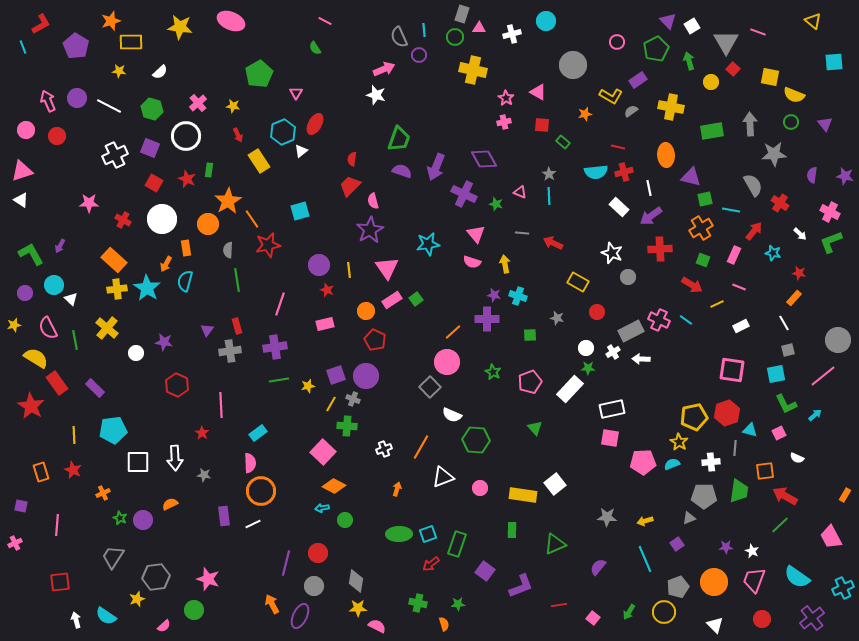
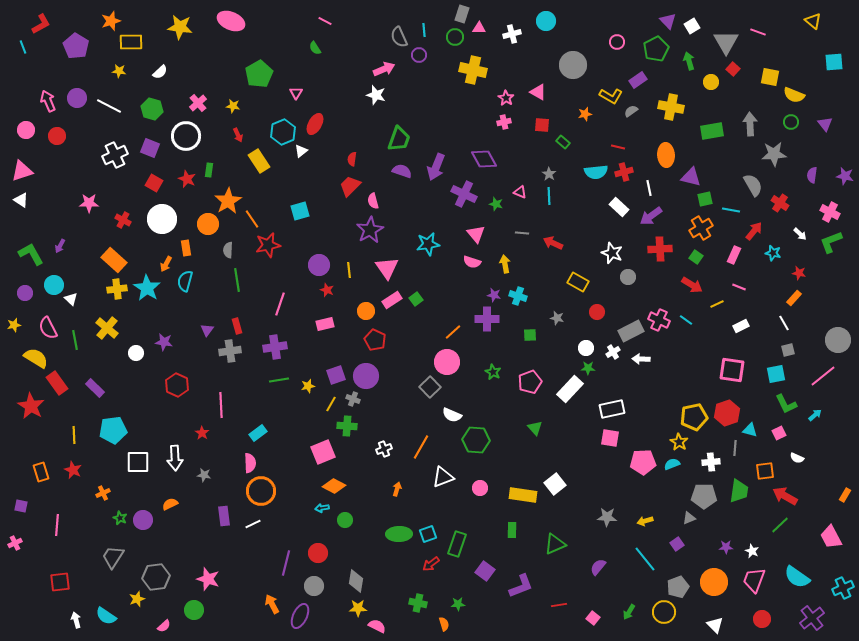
green square at (703, 260): moved 7 px left, 3 px up; rotated 16 degrees clockwise
pink square at (323, 452): rotated 25 degrees clockwise
cyan line at (645, 559): rotated 16 degrees counterclockwise
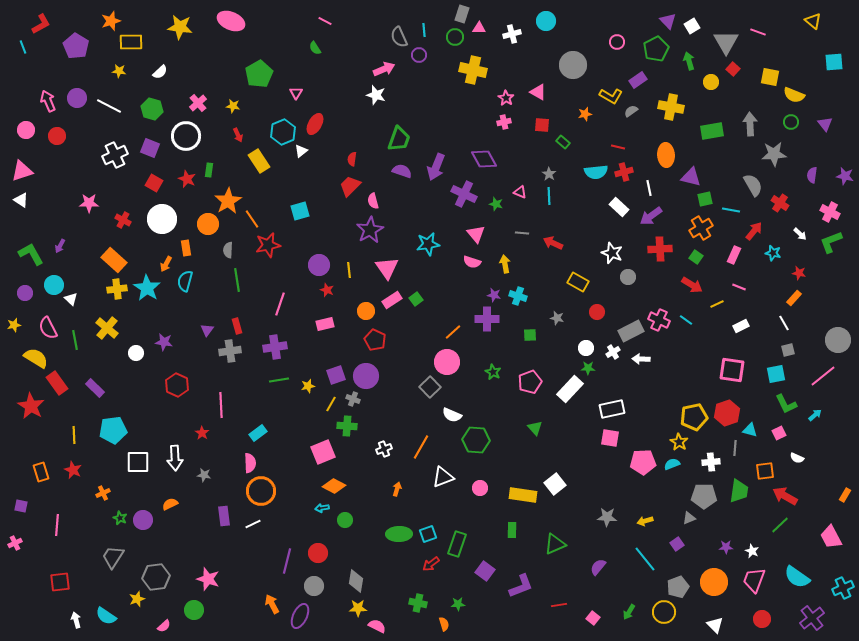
purple line at (286, 563): moved 1 px right, 2 px up
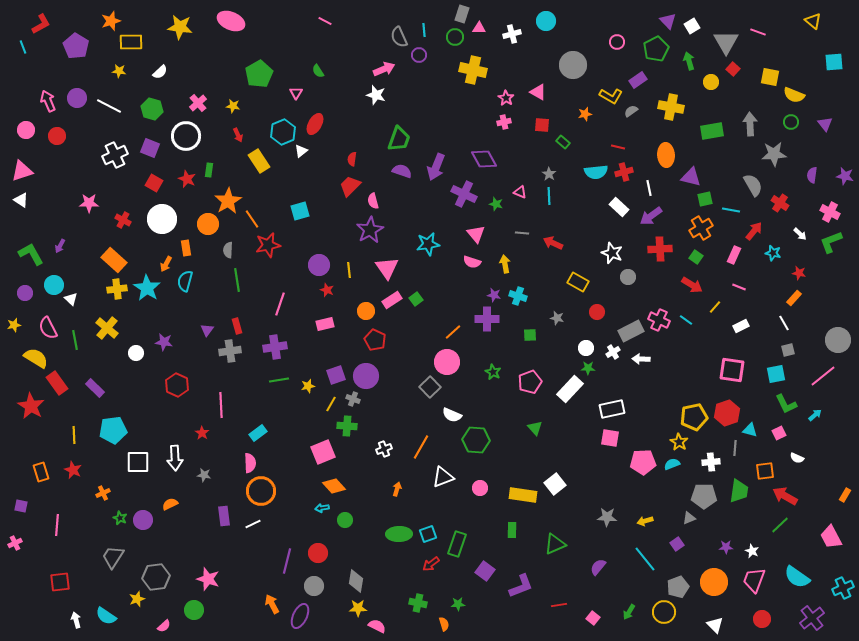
green semicircle at (315, 48): moved 3 px right, 23 px down
yellow line at (717, 304): moved 2 px left, 3 px down; rotated 24 degrees counterclockwise
orange diamond at (334, 486): rotated 20 degrees clockwise
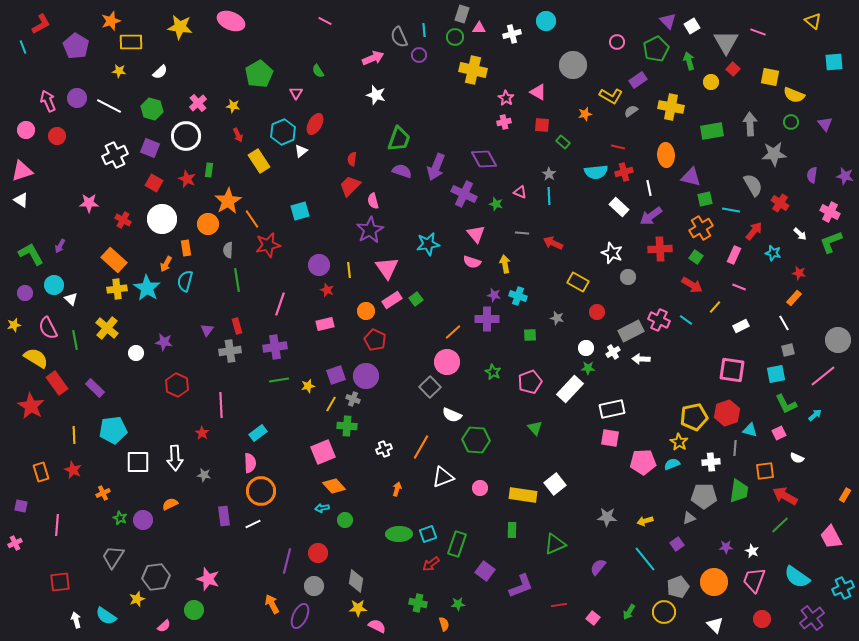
pink arrow at (384, 69): moved 11 px left, 11 px up
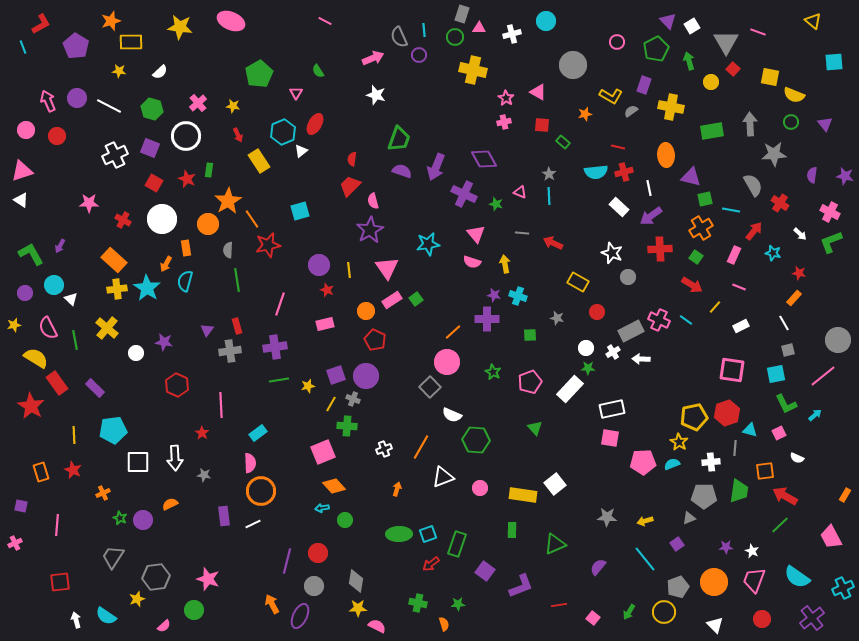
purple rectangle at (638, 80): moved 6 px right, 5 px down; rotated 36 degrees counterclockwise
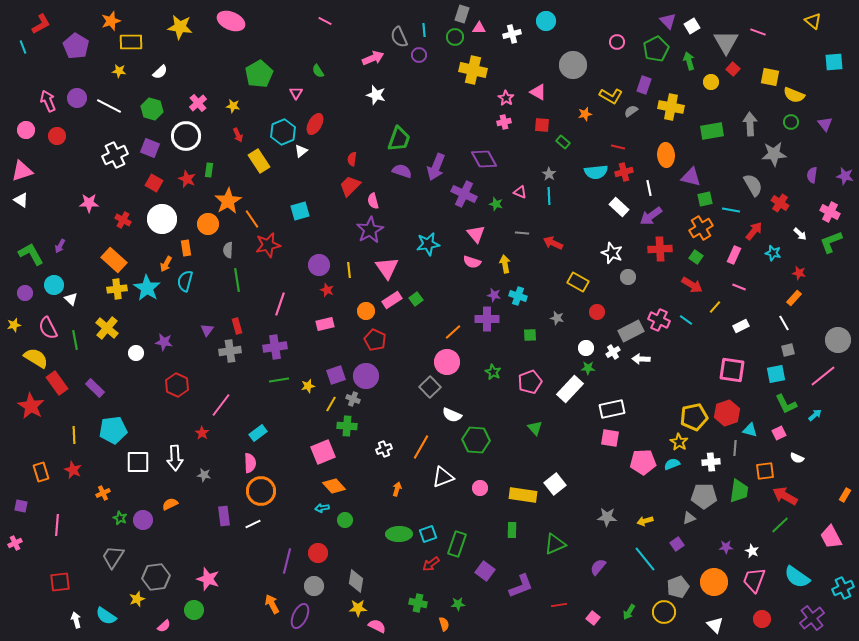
pink line at (221, 405): rotated 40 degrees clockwise
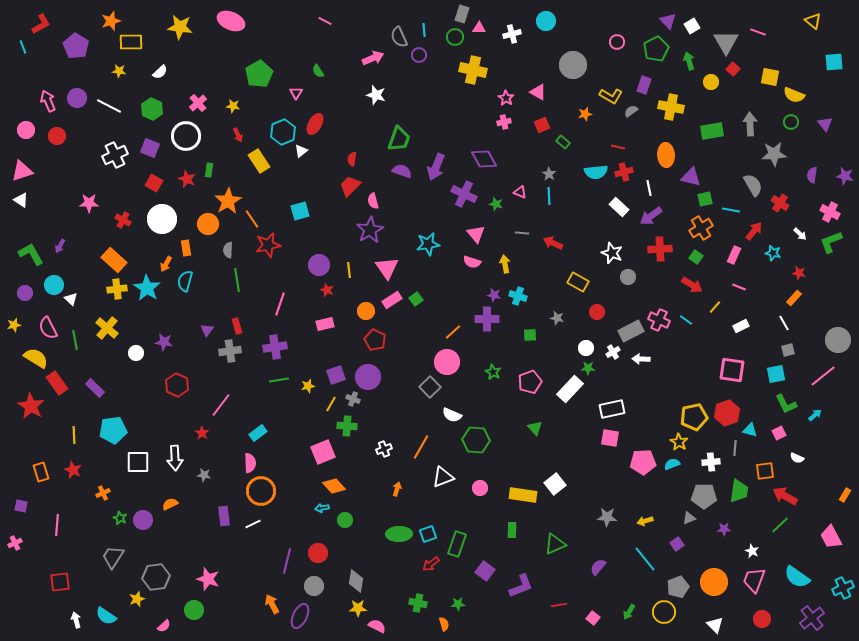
green hexagon at (152, 109): rotated 10 degrees clockwise
red square at (542, 125): rotated 28 degrees counterclockwise
purple circle at (366, 376): moved 2 px right, 1 px down
purple star at (726, 547): moved 2 px left, 18 px up
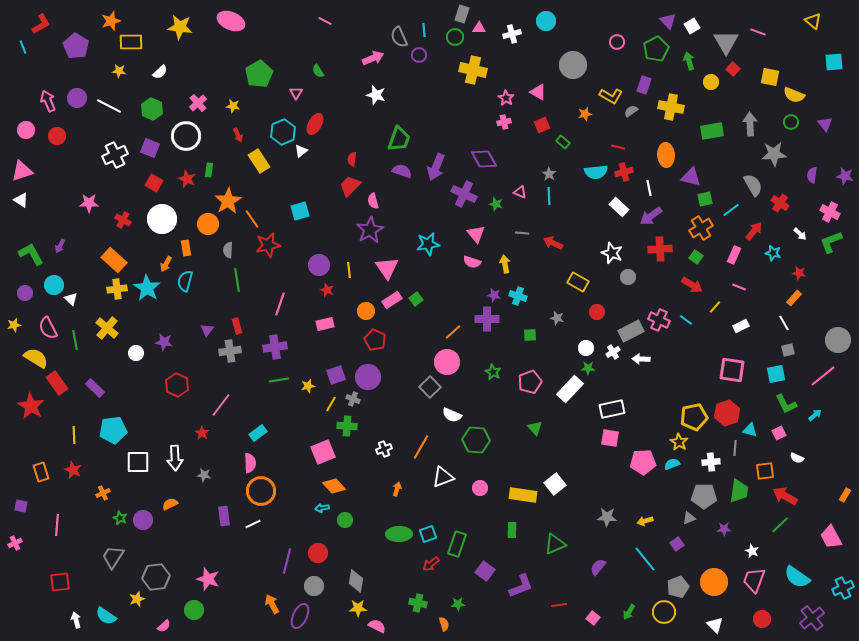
cyan line at (731, 210): rotated 48 degrees counterclockwise
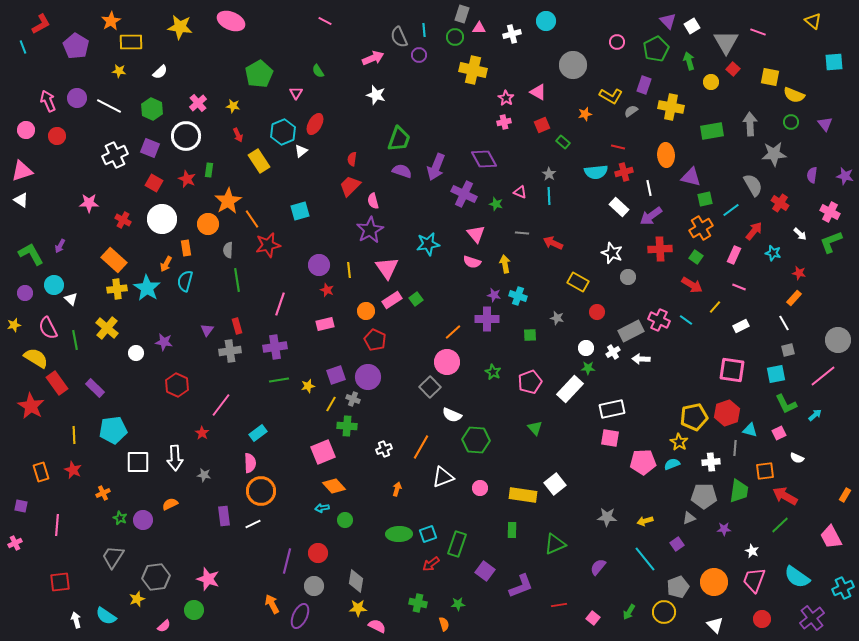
orange star at (111, 21): rotated 12 degrees counterclockwise
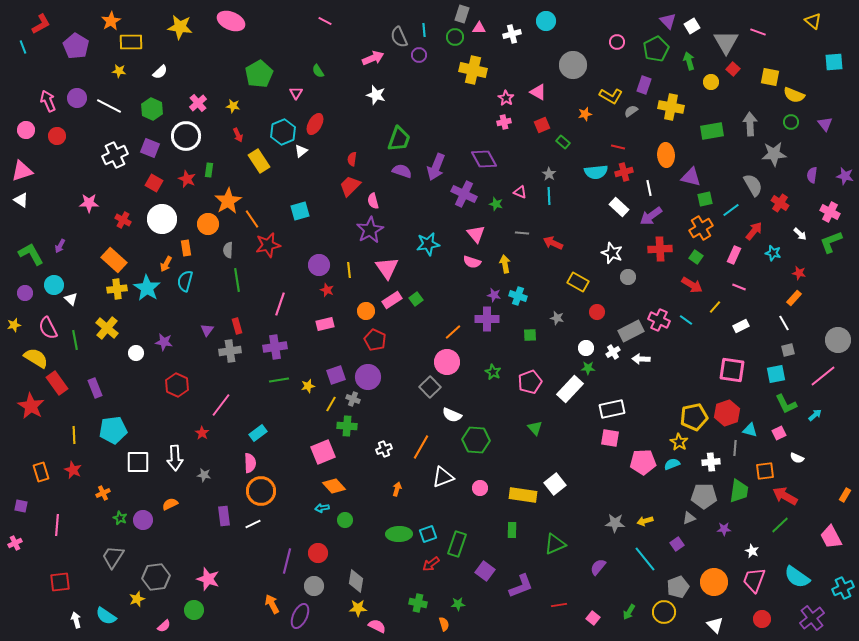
purple rectangle at (95, 388): rotated 24 degrees clockwise
gray star at (607, 517): moved 8 px right, 6 px down
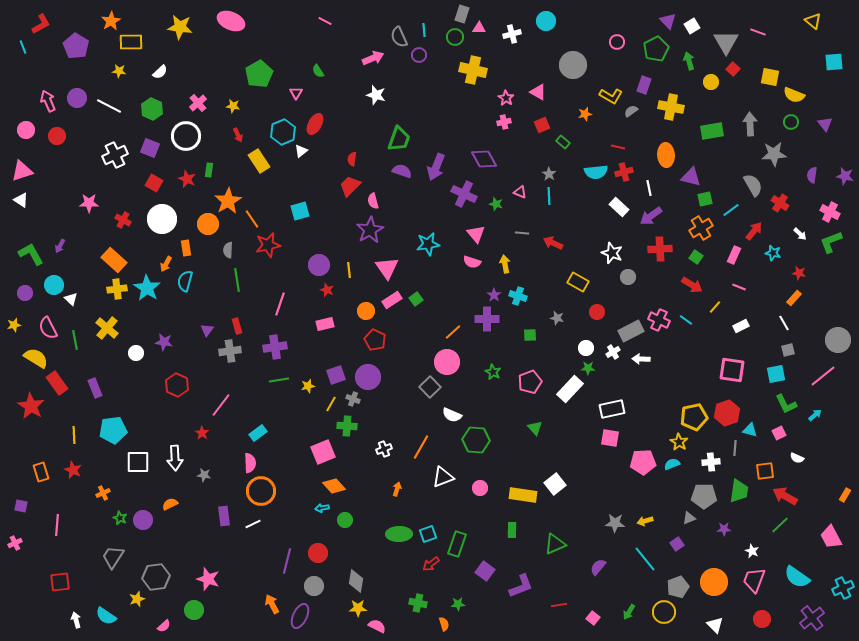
purple star at (494, 295): rotated 24 degrees clockwise
